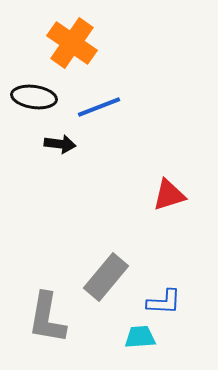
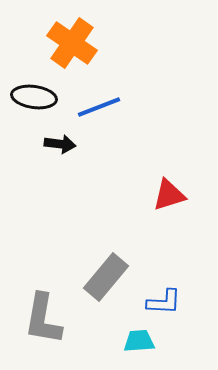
gray L-shape: moved 4 px left, 1 px down
cyan trapezoid: moved 1 px left, 4 px down
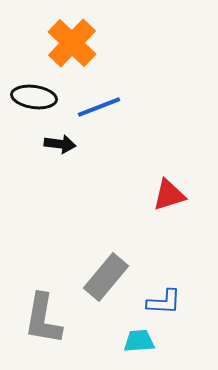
orange cross: rotated 9 degrees clockwise
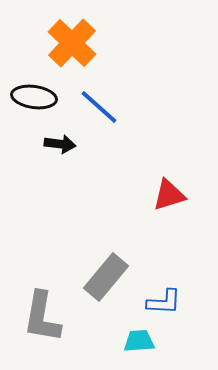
blue line: rotated 63 degrees clockwise
gray L-shape: moved 1 px left, 2 px up
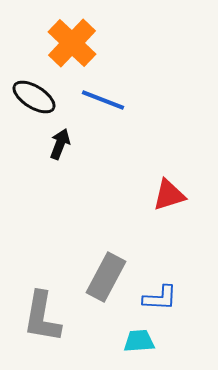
black ellipse: rotated 24 degrees clockwise
blue line: moved 4 px right, 7 px up; rotated 21 degrees counterclockwise
black arrow: rotated 76 degrees counterclockwise
gray rectangle: rotated 12 degrees counterclockwise
blue L-shape: moved 4 px left, 4 px up
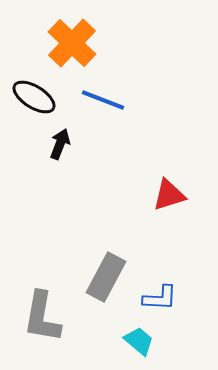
cyan trapezoid: rotated 44 degrees clockwise
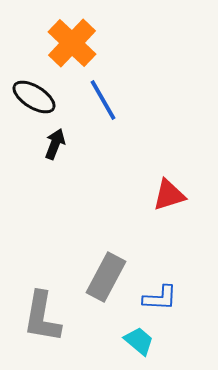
blue line: rotated 39 degrees clockwise
black arrow: moved 5 px left
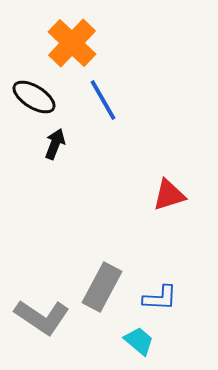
gray rectangle: moved 4 px left, 10 px down
gray L-shape: rotated 66 degrees counterclockwise
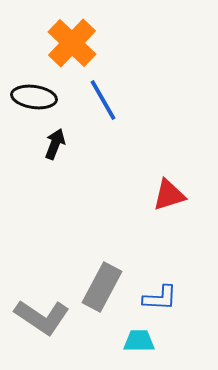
black ellipse: rotated 24 degrees counterclockwise
cyan trapezoid: rotated 40 degrees counterclockwise
